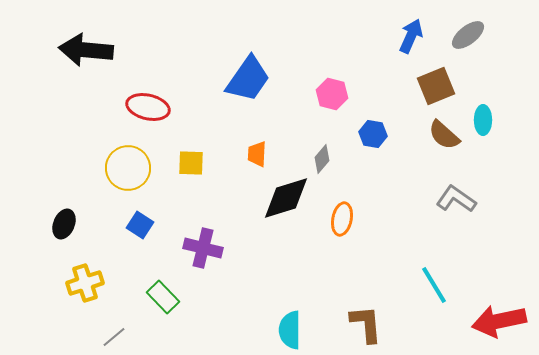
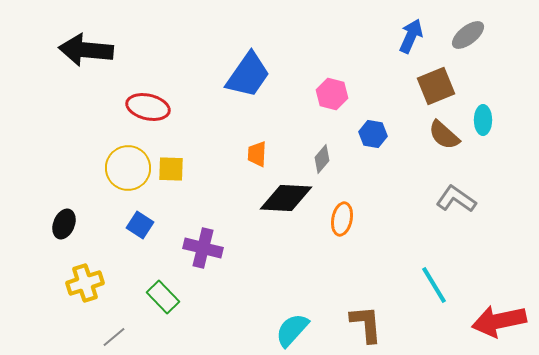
blue trapezoid: moved 4 px up
yellow square: moved 20 px left, 6 px down
black diamond: rotated 20 degrees clockwise
cyan semicircle: moved 2 px right; rotated 42 degrees clockwise
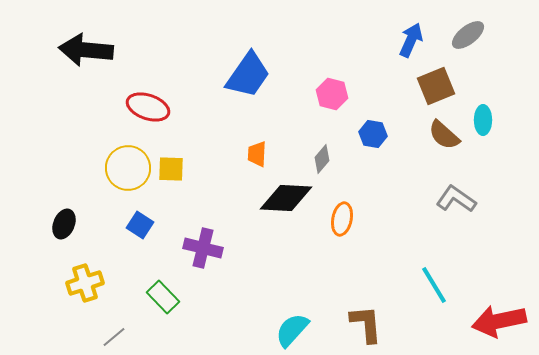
blue arrow: moved 4 px down
red ellipse: rotated 6 degrees clockwise
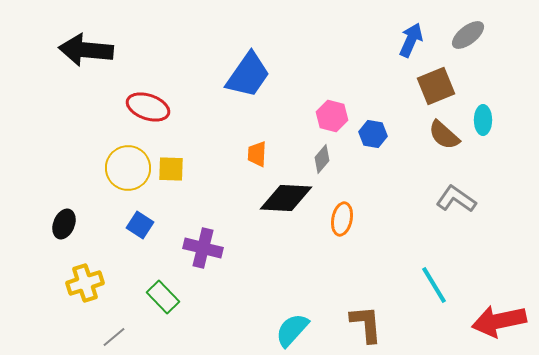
pink hexagon: moved 22 px down
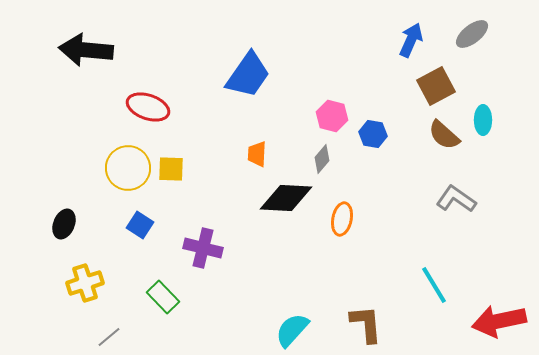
gray ellipse: moved 4 px right, 1 px up
brown square: rotated 6 degrees counterclockwise
gray line: moved 5 px left
